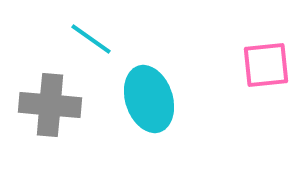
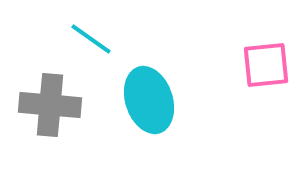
cyan ellipse: moved 1 px down
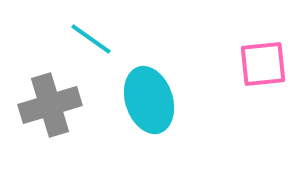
pink square: moved 3 px left, 1 px up
gray cross: rotated 22 degrees counterclockwise
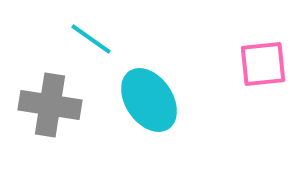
cyan ellipse: rotated 16 degrees counterclockwise
gray cross: rotated 26 degrees clockwise
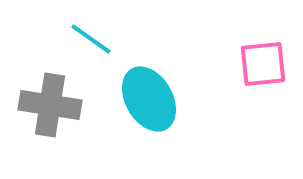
cyan ellipse: moved 1 px up; rotated 4 degrees clockwise
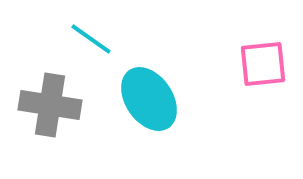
cyan ellipse: rotated 4 degrees counterclockwise
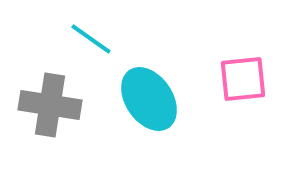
pink square: moved 20 px left, 15 px down
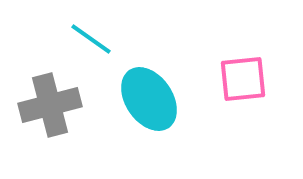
gray cross: rotated 24 degrees counterclockwise
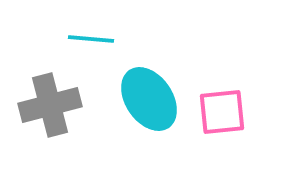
cyan line: rotated 30 degrees counterclockwise
pink square: moved 21 px left, 33 px down
